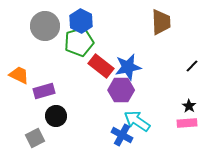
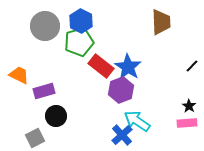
blue star: rotated 28 degrees counterclockwise
purple hexagon: rotated 20 degrees counterclockwise
blue cross: rotated 20 degrees clockwise
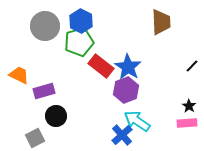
purple hexagon: moved 5 px right
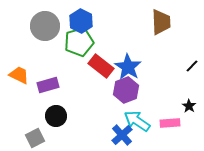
purple rectangle: moved 4 px right, 6 px up
pink rectangle: moved 17 px left
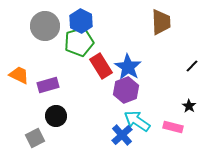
red rectangle: rotated 20 degrees clockwise
pink rectangle: moved 3 px right, 4 px down; rotated 18 degrees clockwise
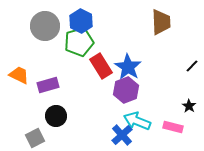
cyan arrow: rotated 12 degrees counterclockwise
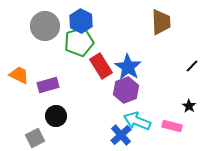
pink rectangle: moved 1 px left, 1 px up
blue cross: moved 1 px left
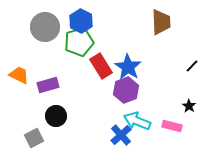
gray circle: moved 1 px down
gray square: moved 1 px left
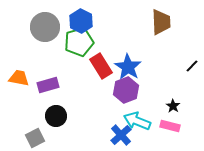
orange trapezoid: moved 3 px down; rotated 15 degrees counterclockwise
black star: moved 16 px left
pink rectangle: moved 2 px left
gray square: moved 1 px right
